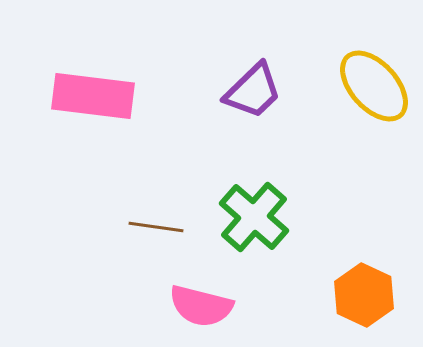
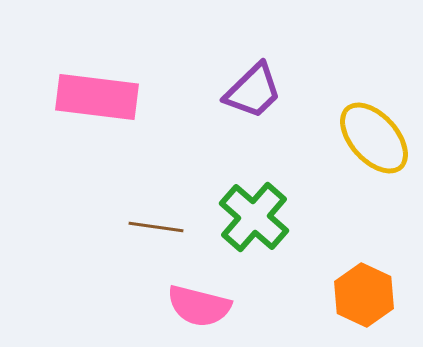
yellow ellipse: moved 52 px down
pink rectangle: moved 4 px right, 1 px down
pink semicircle: moved 2 px left
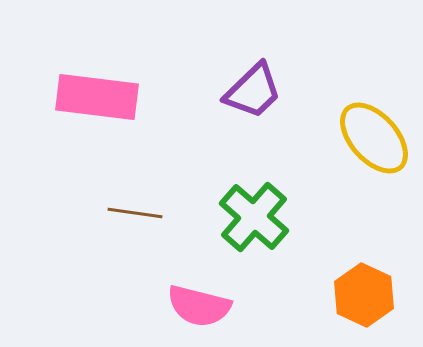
brown line: moved 21 px left, 14 px up
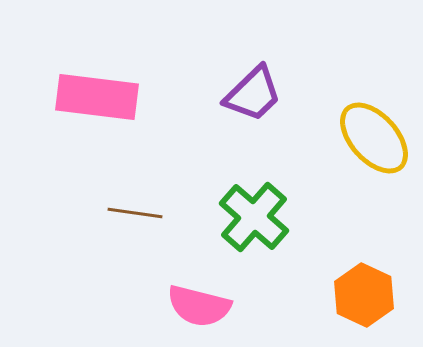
purple trapezoid: moved 3 px down
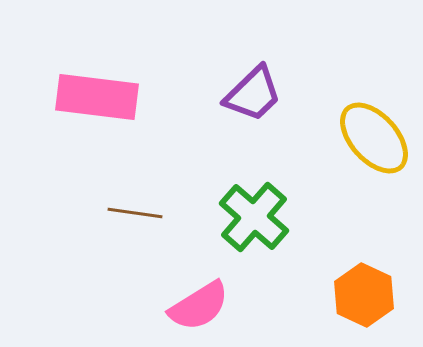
pink semicircle: rotated 46 degrees counterclockwise
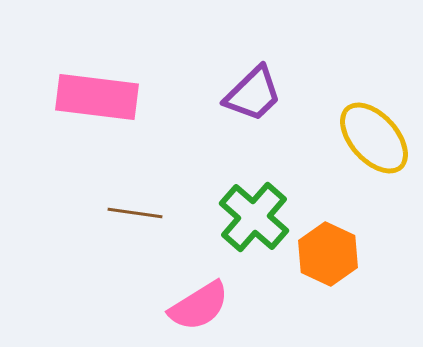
orange hexagon: moved 36 px left, 41 px up
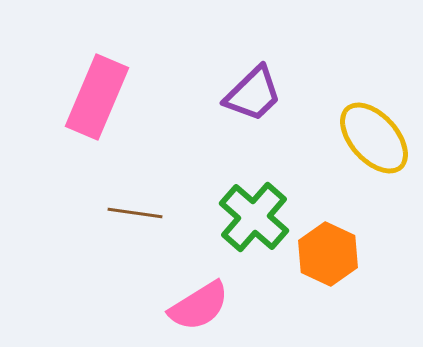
pink rectangle: rotated 74 degrees counterclockwise
